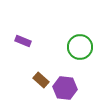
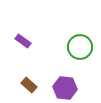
purple rectangle: rotated 14 degrees clockwise
brown rectangle: moved 12 px left, 5 px down
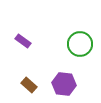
green circle: moved 3 px up
purple hexagon: moved 1 px left, 4 px up
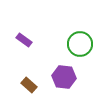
purple rectangle: moved 1 px right, 1 px up
purple hexagon: moved 7 px up
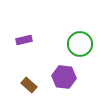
purple rectangle: rotated 49 degrees counterclockwise
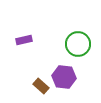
green circle: moved 2 px left
brown rectangle: moved 12 px right, 1 px down
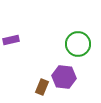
purple rectangle: moved 13 px left
brown rectangle: moved 1 px right, 1 px down; rotated 70 degrees clockwise
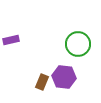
brown rectangle: moved 5 px up
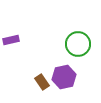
purple hexagon: rotated 20 degrees counterclockwise
brown rectangle: rotated 56 degrees counterclockwise
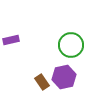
green circle: moved 7 px left, 1 px down
